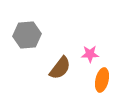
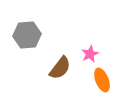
pink star: rotated 24 degrees counterclockwise
orange ellipse: rotated 35 degrees counterclockwise
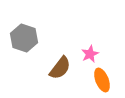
gray hexagon: moved 3 px left, 3 px down; rotated 24 degrees clockwise
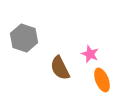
pink star: rotated 24 degrees counterclockwise
brown semicircle: rotated 115 degrees clockwise
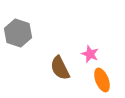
gray hexagon: moved 6 px left, 5 px up
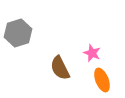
gray hexagon: rotated 24 degrees clockwise
pink star: moved 2 px right, 1 px up
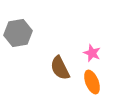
gray hexagon: rotated 8 degrees clockwise
orange ellipse: moved 10 px left, 2 px down
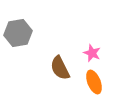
orange ellipse: moved 2 px right
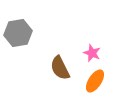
orange ellipse: moved 1 px right, 1 px up; rotated 55 degrees clockwise
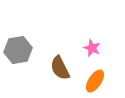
gray hexagon: moved 17 px down
pink star: moved 5 px up
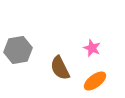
orange ellipse: rotated 20 degrees clockwise
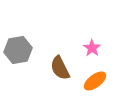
pink star: rotated 12 degrees clockwise
